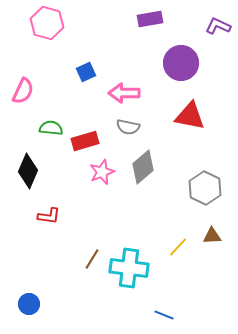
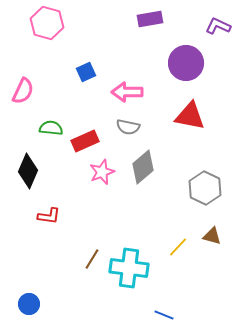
purple circle: moved 5 px right
pink arrow: moved 3 px right, 1 px up
red rectangle: rotated 8 degrees counterclockwise
brown triangle: rotated 18 degrees clockwise
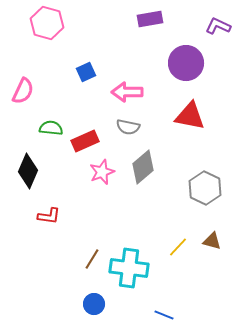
brown triangle: moved 5 px down
blue circle: moved 65 px right
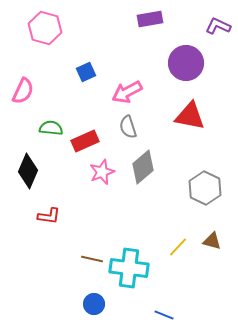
pink hexagon: moved 2 px left, 5 px down
pink arrow: rotated 28 degrees counterclockwise
gray semicircle: rotated 60 degrees clockwise
brown line: rotated 70 degrees clockwise
